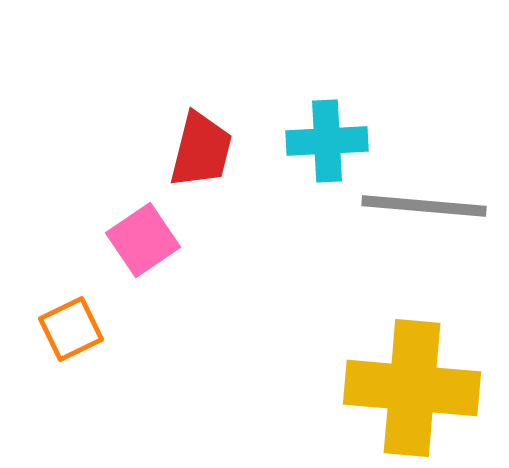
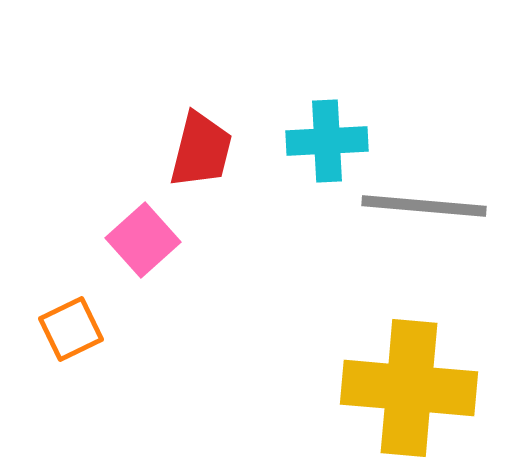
pink square: rotated 8 degrees counterclockwise
yellow cross: moved 3 px left
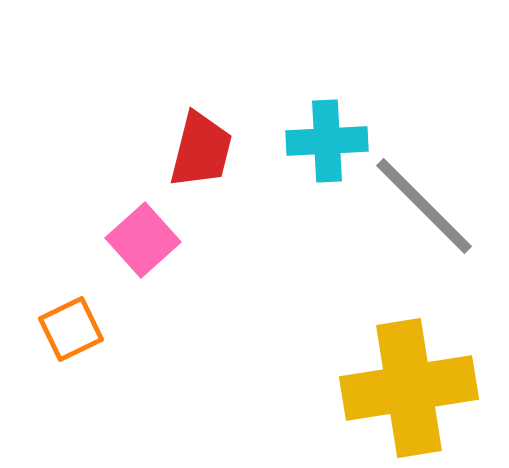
gray line: rotated 40 degrees clockwise
yellow cross: rotated 14 degrees counterclockwise
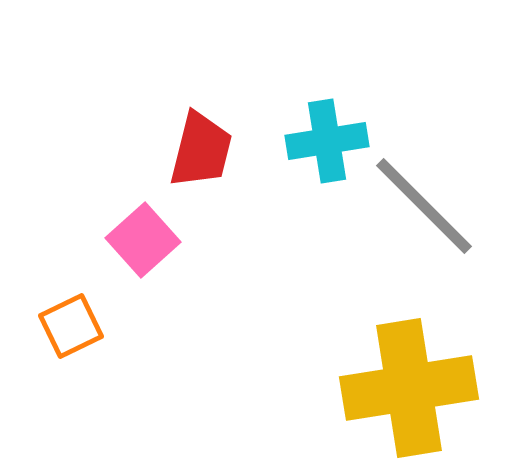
cyan cross: rotated 6 degrees counterclockwise
orange square: moved 3 px up
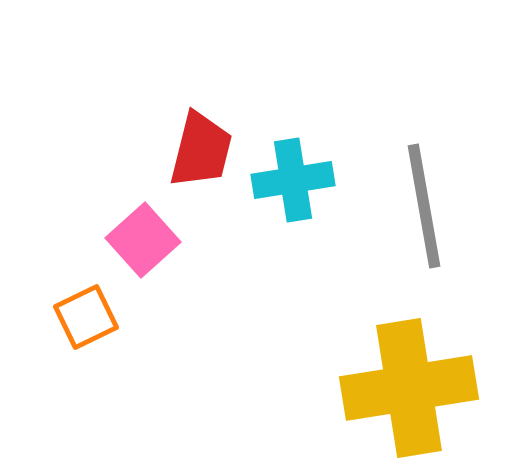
cyan cross: moved 34 px left, 39 px down
gray line: rotated 35 degrees clockwise
orange square: moved 15 px right, 9 px up
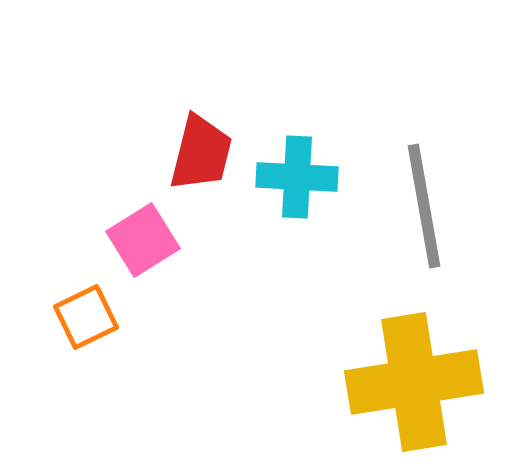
red trapezoid: moved 3 px down
cyan cross: moved 4 px right, 3 px up; rotated 12 degrees clockwise
pink square: rotated 10 degrees clockwise
yellow cross: moved 5 px right, 6 px up
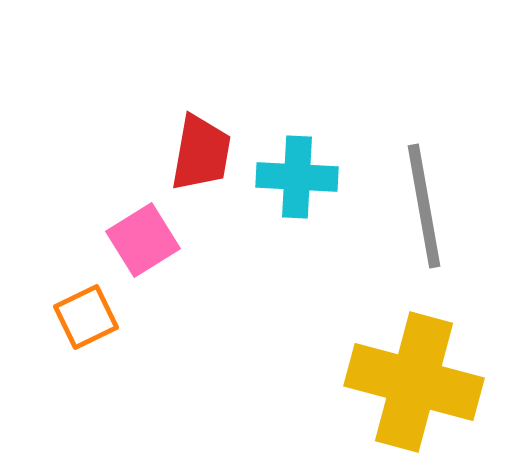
red trapezoid: rotated 4 degrees counterclockwise
yellow cross: rotated 24 degrees clockwise
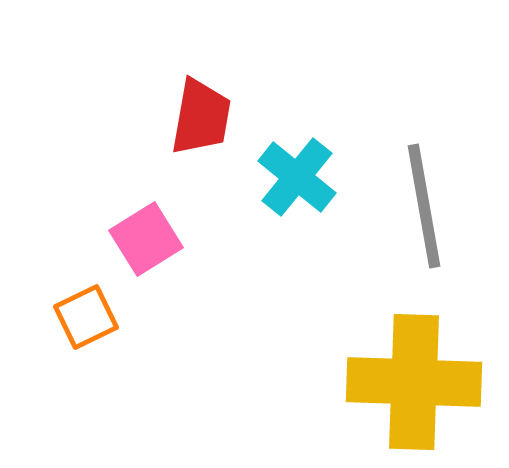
red trapezoid: moved 36 px up
cyan cross: rotated 36 degrees clockwise
pink square: moved 3 px right, 1 px up
yellow cross: rotated 13 degrees counterclockwise
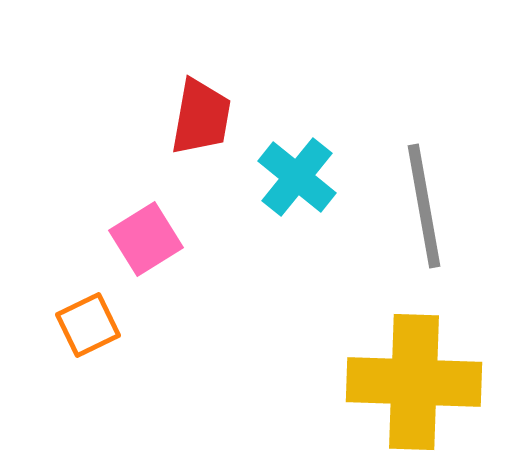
orange square: moved 2 px right, 8 px down
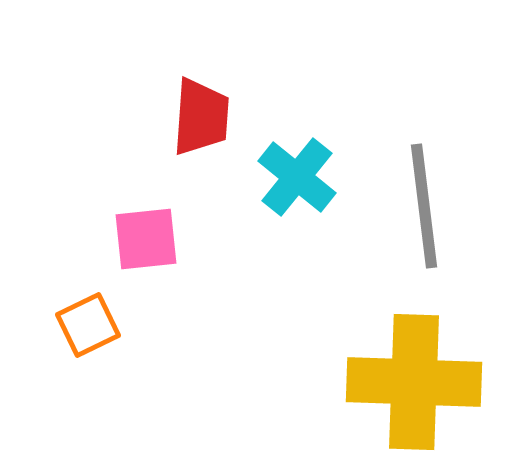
red trapezoid: rotated 6 degrees counterclockwise
gray line: rotated 3 degrees clockwise
pink square: rotated 26 degrees clockwise
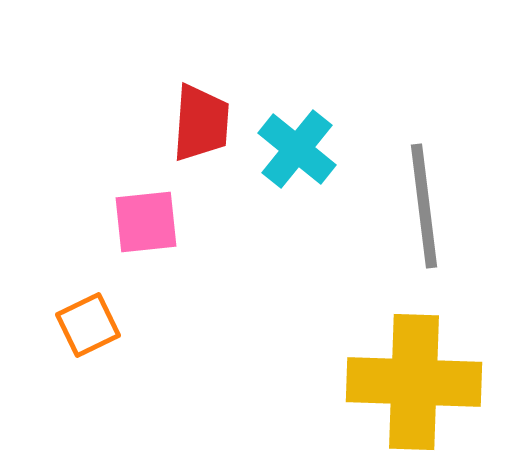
red trapezoid: moved 6 px down
cyan cross: moved 28 px up
pink square: moved 17 px up
